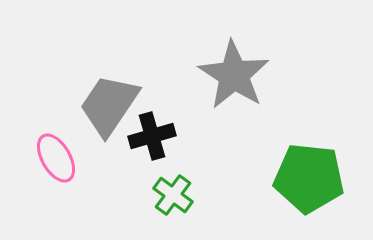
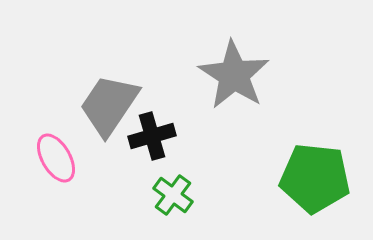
green pentagon: moved 6 px right
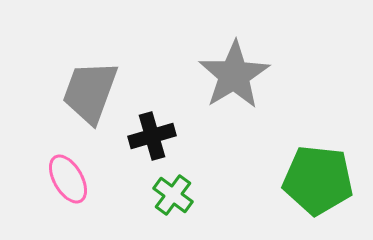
gray star: rotated 8 degrees clockwise
gray trapezoid: moved 19 px left, 13 px up; rotated 14 degrees counterclockwise
pink ellipse: moved 12 px right, 21 px down
green pentagon: moved 3 px right, 2 px down
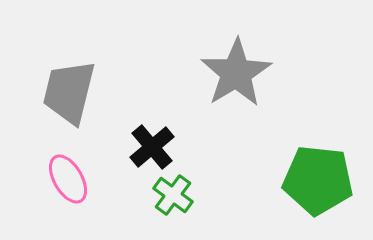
gray star: moved 2 px right, 2 px up
gray trapezoid: moved 21 px left; rotated 6 degrees counterclockwise
black cross: moved 11 px down; rotated 24 degrees counterclockwise
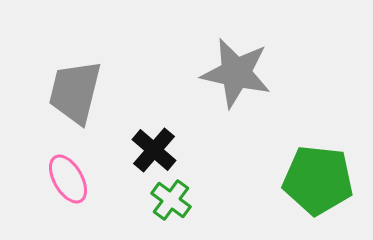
gray star: rotated 28 degrees counterclockwise
gray trapezoid: moved 6 px right
black cross: moved 2 px right, 3 px down; rotated 9 degrees counterclockwise
green cross: moved 2 px left, 5 px down
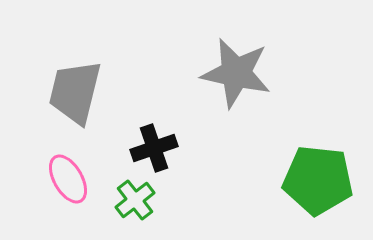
black cross: moved 2 px up; rotated 30 degrees clockwise
green cross: moved 36 px left; rotated 15 degrees clockwise
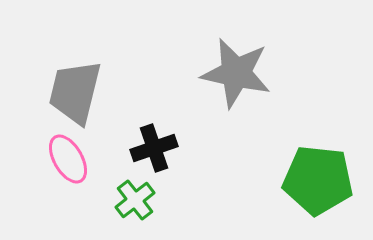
pink ellipse: moved 20 px up
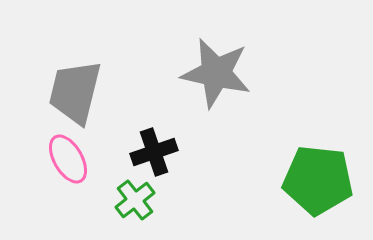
gray star: moved 20 px left
black cross: moved 4 px down
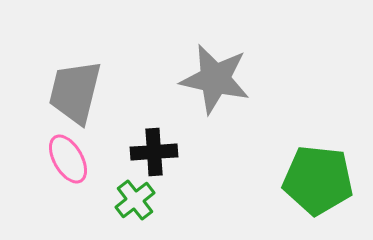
gray star: moved 1 px left, 6 px down
black cross: rotated 15 degrees clockwise
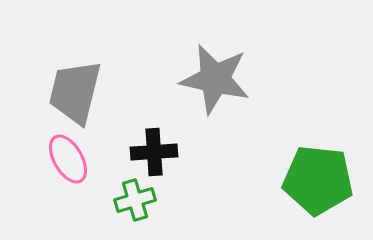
green cross: rotated 21 degrees clockwise
